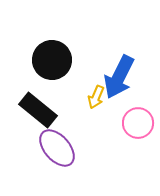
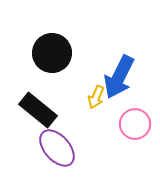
black circle: moved 7 px up
pink circle: moved 3 px left, 1 px down
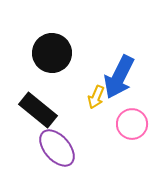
pink circle: moved 3 px left
